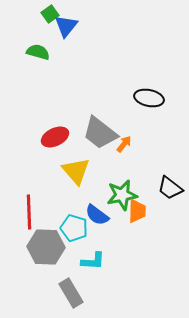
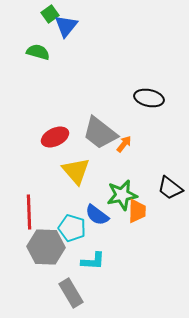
cyan pentagon: moved 2 px left
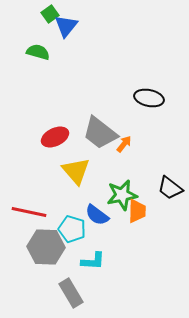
red line: rotated 76 degrees counterclockwise
cyan pentagon: moved 1 px down
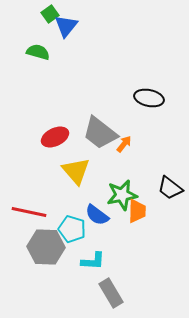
gray rectangle: moved 40 px right
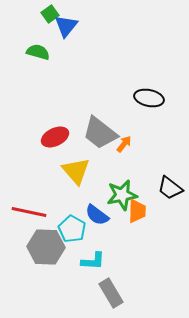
cyan pentagon: rotated 12 degrees clockwise
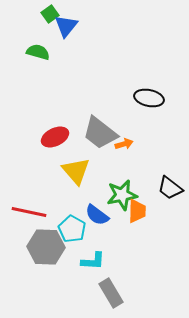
orange arrow: rotated 36 degrees clockwise
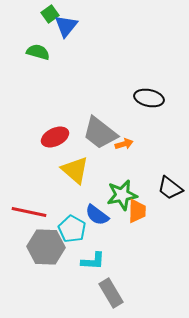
yellow triangle: moved 1 px left, 1 px up; rotated 8 degrees counterclockwise
